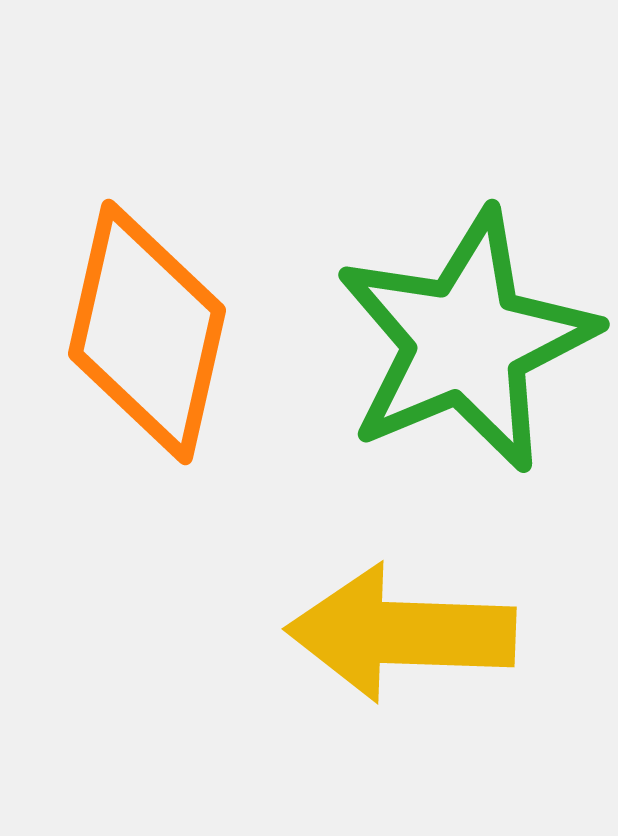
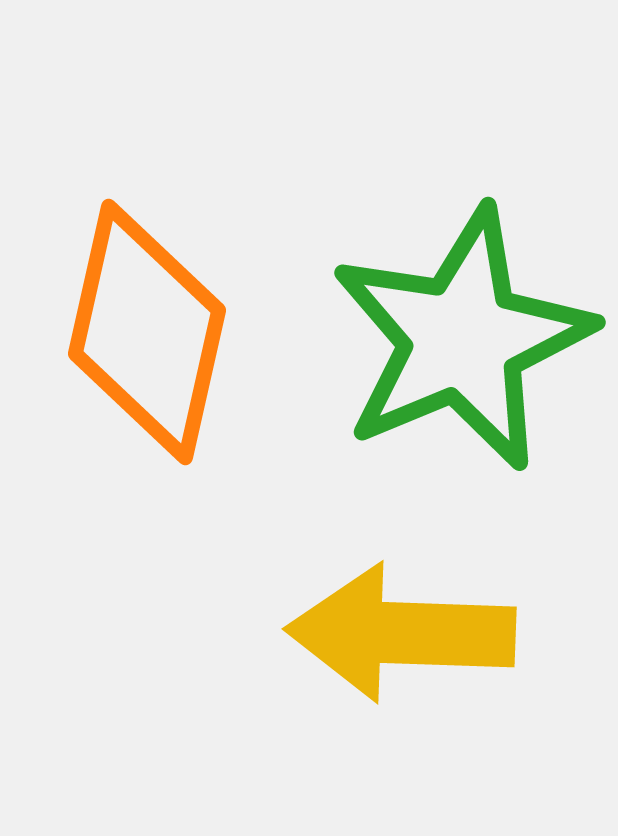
green star: moved 4 px left, 2 px up
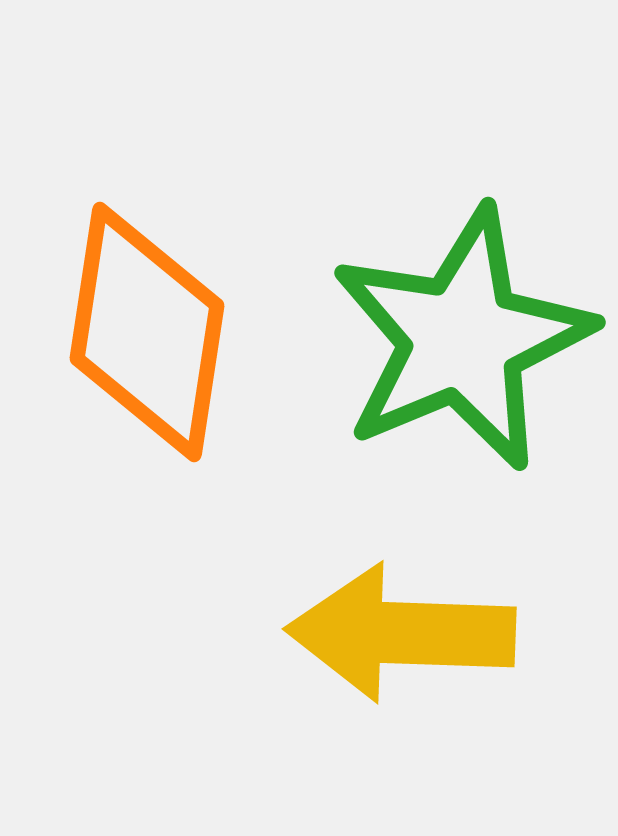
orange diamond: rotated 4 degrees counterclockwise
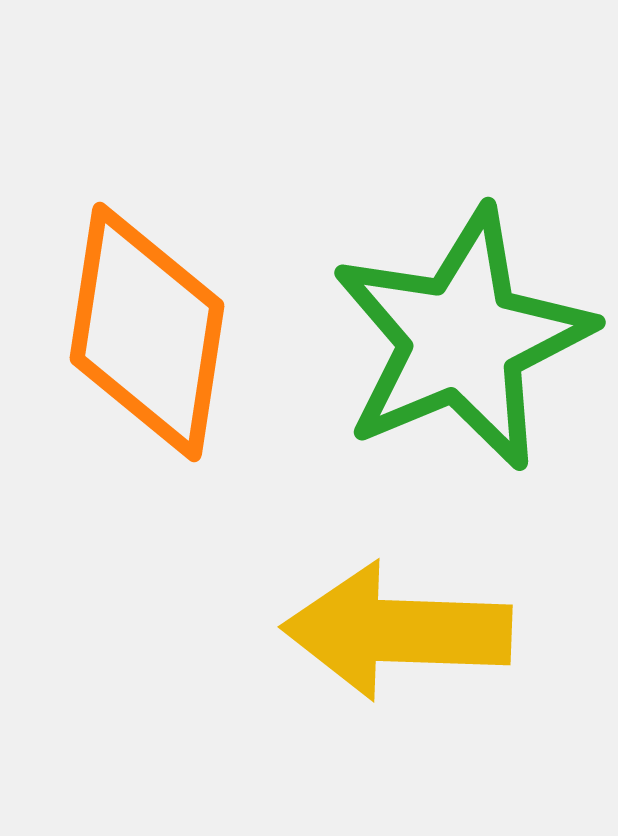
yellow arrow: moved 4 px left, 2 px up
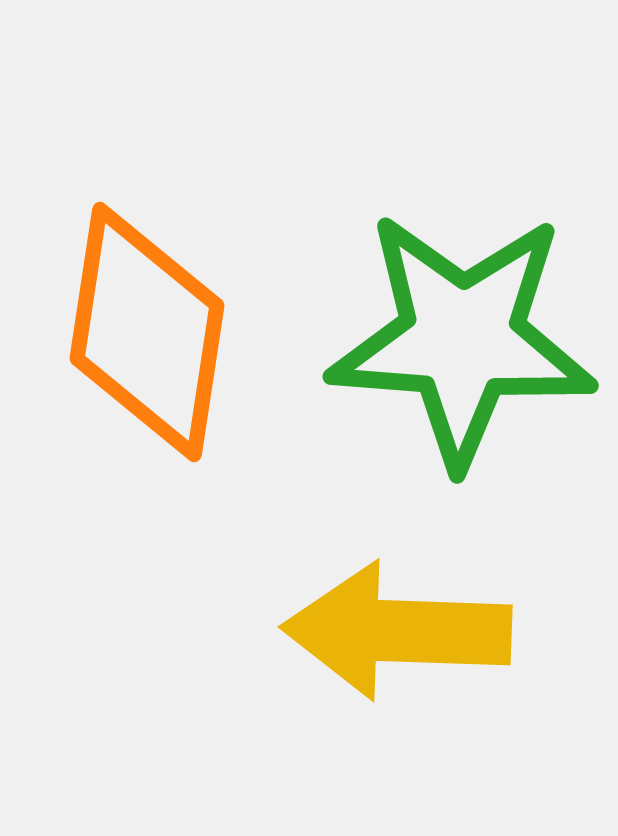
green star: rotated 27 degrees clockwise
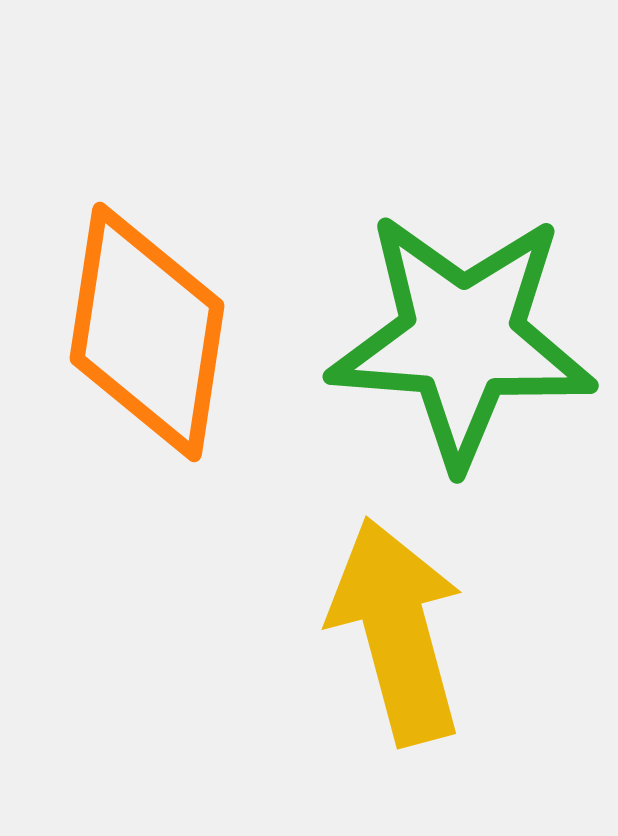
yellow arrow: rotated 73 degrees clockwise
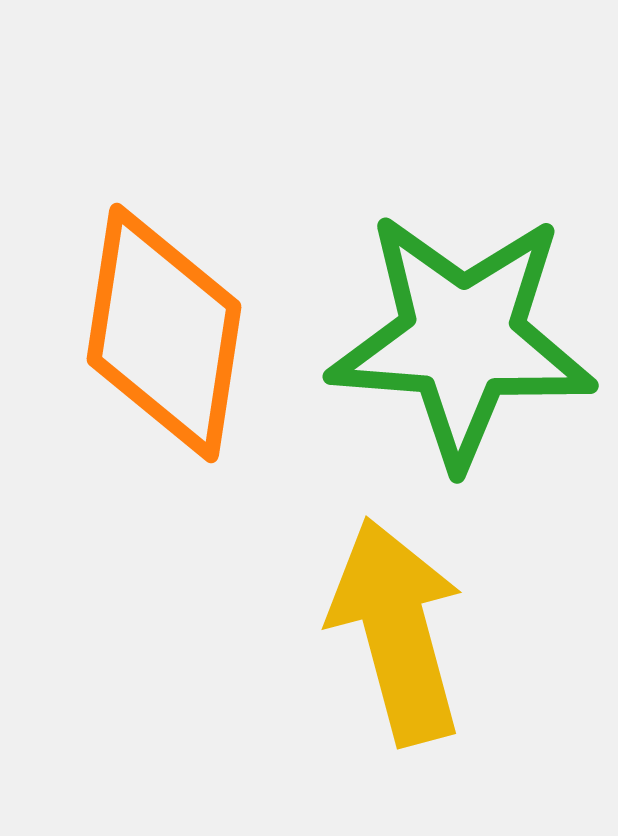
orange diamond: moved 17 px right, 1 px down
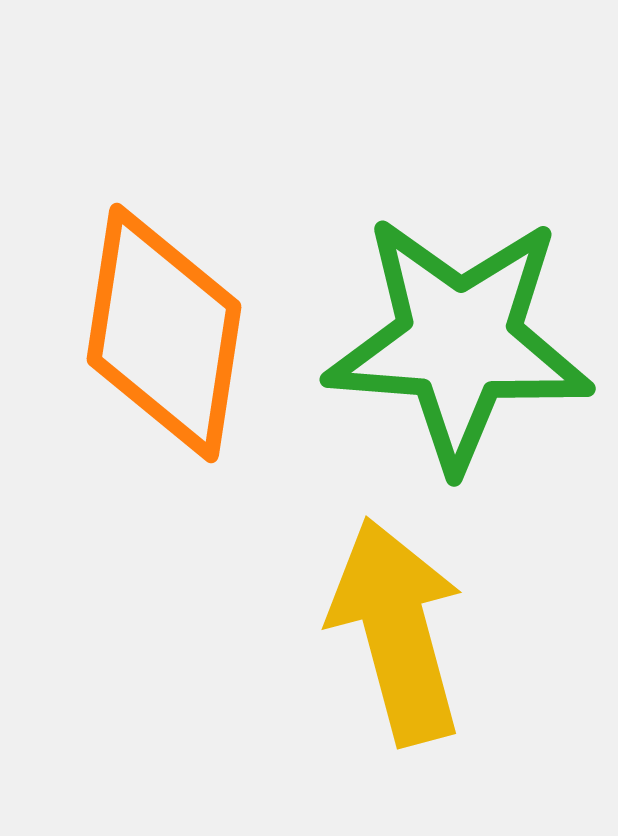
green star: moved 3 px left, 3 px down
